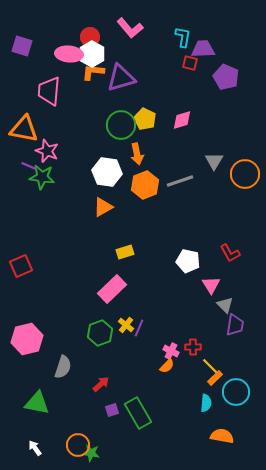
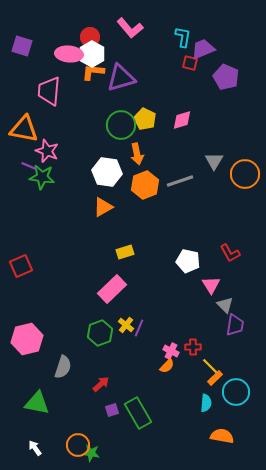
purple trapezoid at (203, 49): rotated 20 degrees counterclockwise
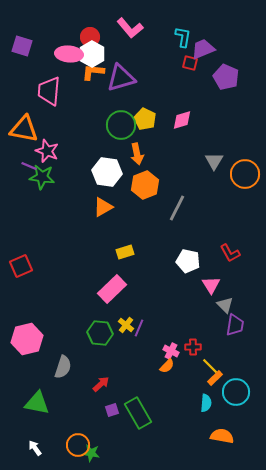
gray line at (180, 181): moved 3 px left, 27 px down; rotated 44 degrees counterclockwise
green hexagon at (100, 333): rotated 25 degrees clockwise
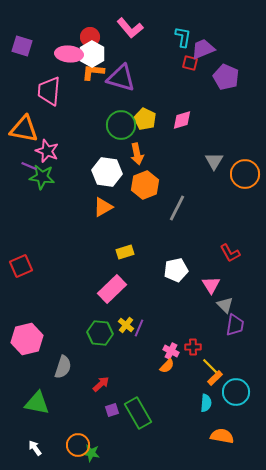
purple triangle at (121, 78): rotated 32 degrees clockwise
white pentagon at (188, 261): moved 12 px left, 9 px down; rotated 25 degrees counterclockwise
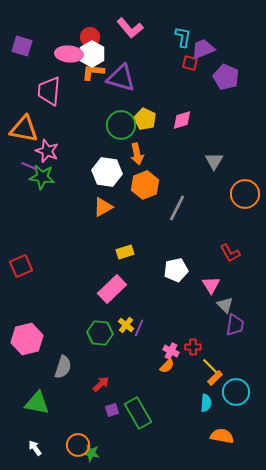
orange circle at (245, 174): moved 20 px down
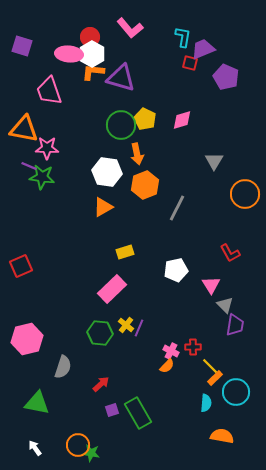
pink trapezoid at (49, 91): rotated 24 degrees counterclockwise
pink star at (47, 151): moved 3 px up; rotated 20 degrees counterclockwise
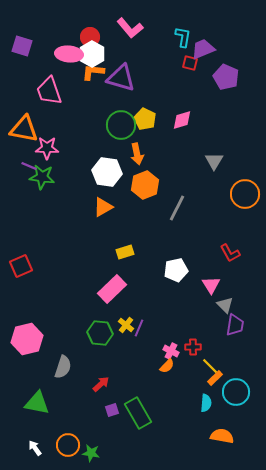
orange circle at (78, 445): moved 10 px left
